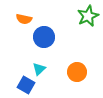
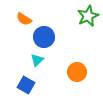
orange semicircle: rotated 21 degrees clockwise
cyan triangle: moved 2 px left, 9 px up
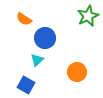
blue circle: moved 1 px right, 1 px down
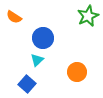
orange semicircle: moved 10 px left, 2 px up
blue circle: moved 2 px left
blue square: moved 1 px right, 1 px up; rotated 12 degrees clockwise
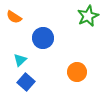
cyan triangle: moved 17 px left
blue square: moved 1 px left, 2 px up
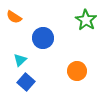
green star: moved 2 px left, 4 px down; rotated 15 degrees counterclockwise
orange circle: moved 1 px up
